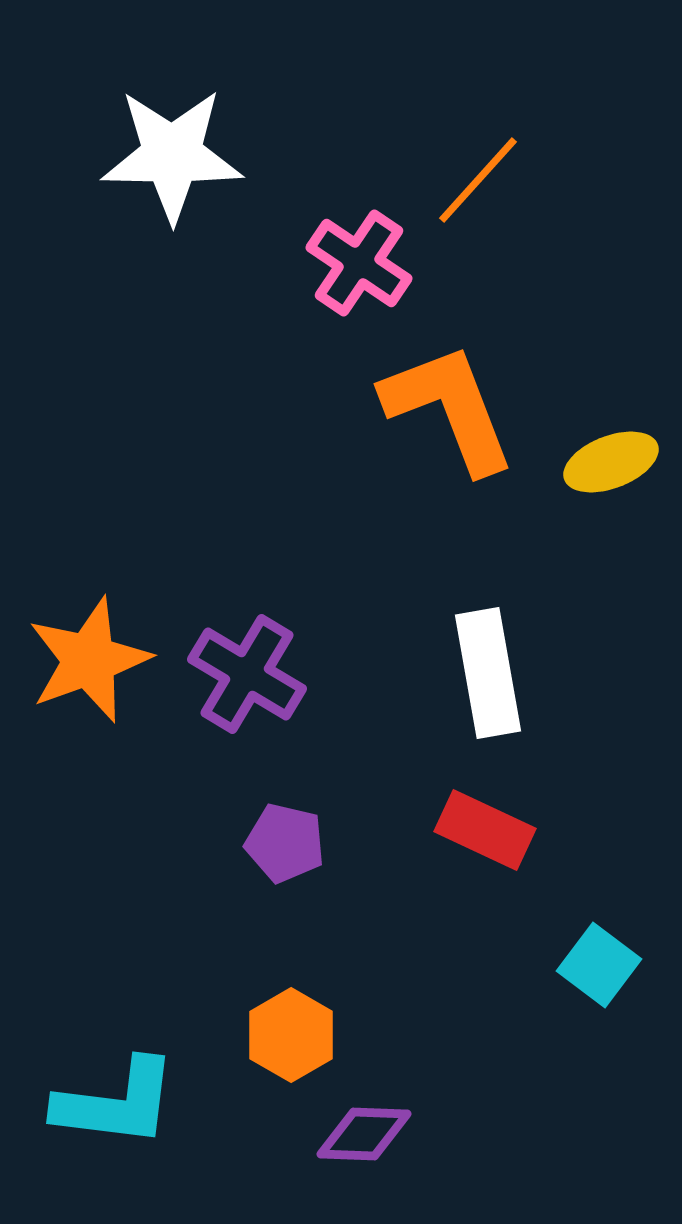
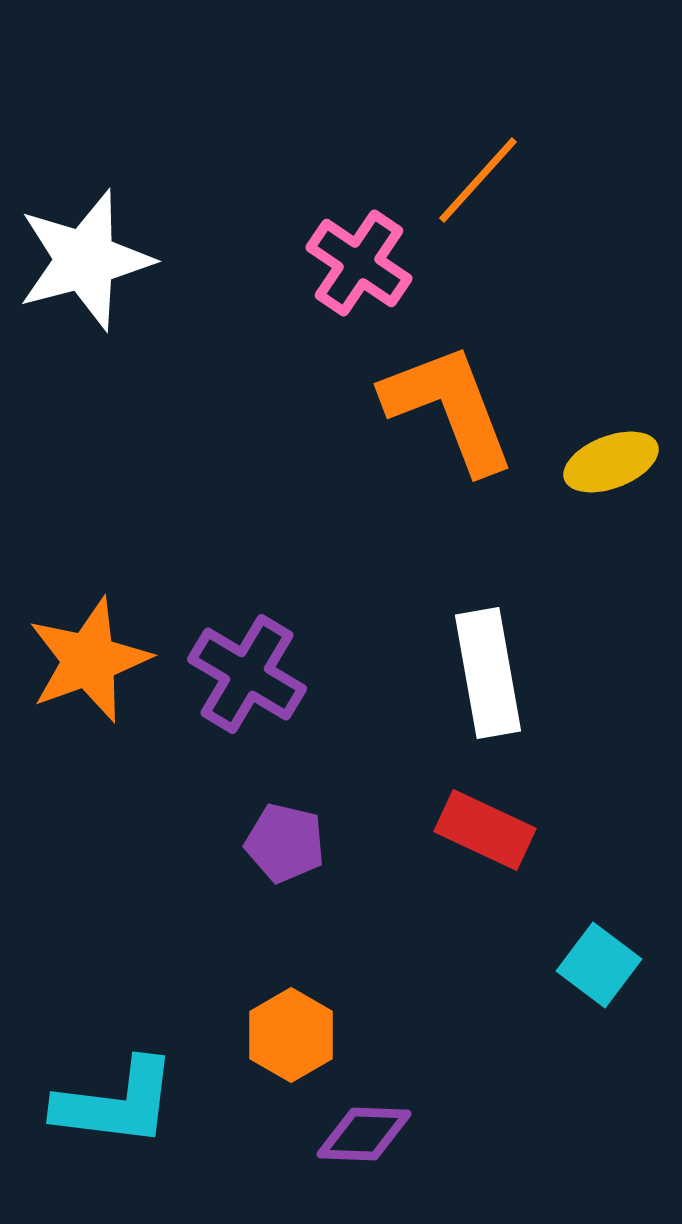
white star: moved 87 px left, 105 px down; rotated 16 degrees counterclockwise
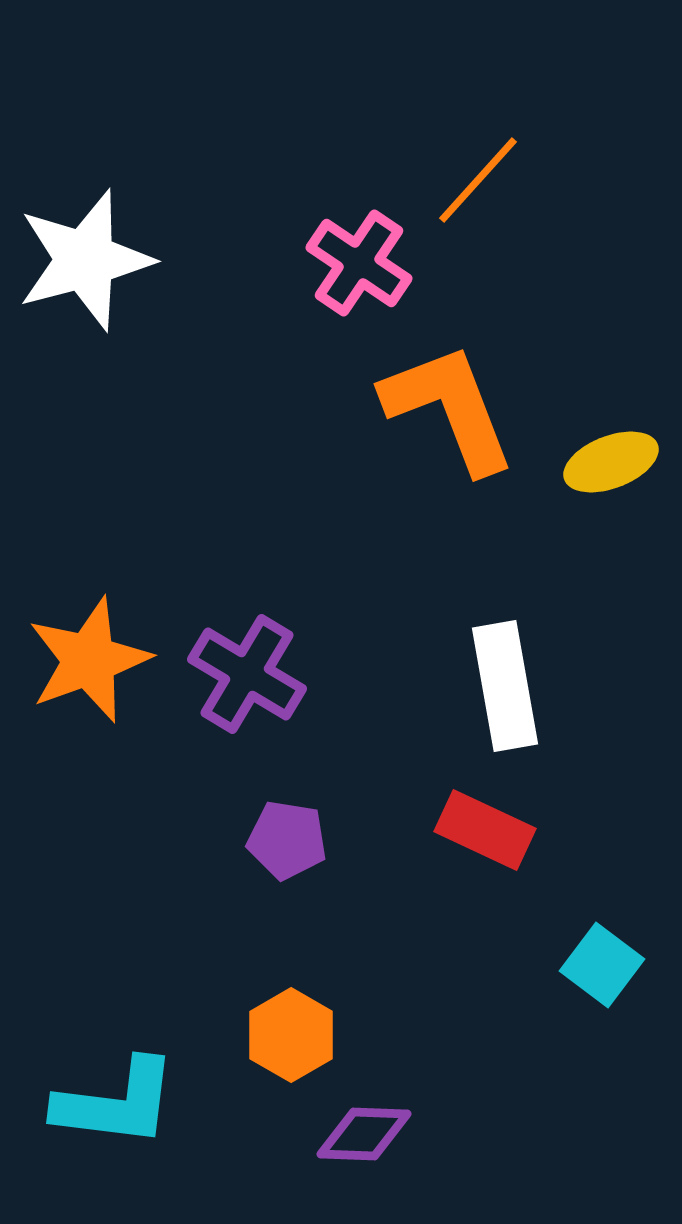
white rectangle: moved 17 px right, 13 px down
purple pentagon: moved 2 px right, 3 px up; rotated 4 degrees counterclockwise
cyan square: moved 3 px right
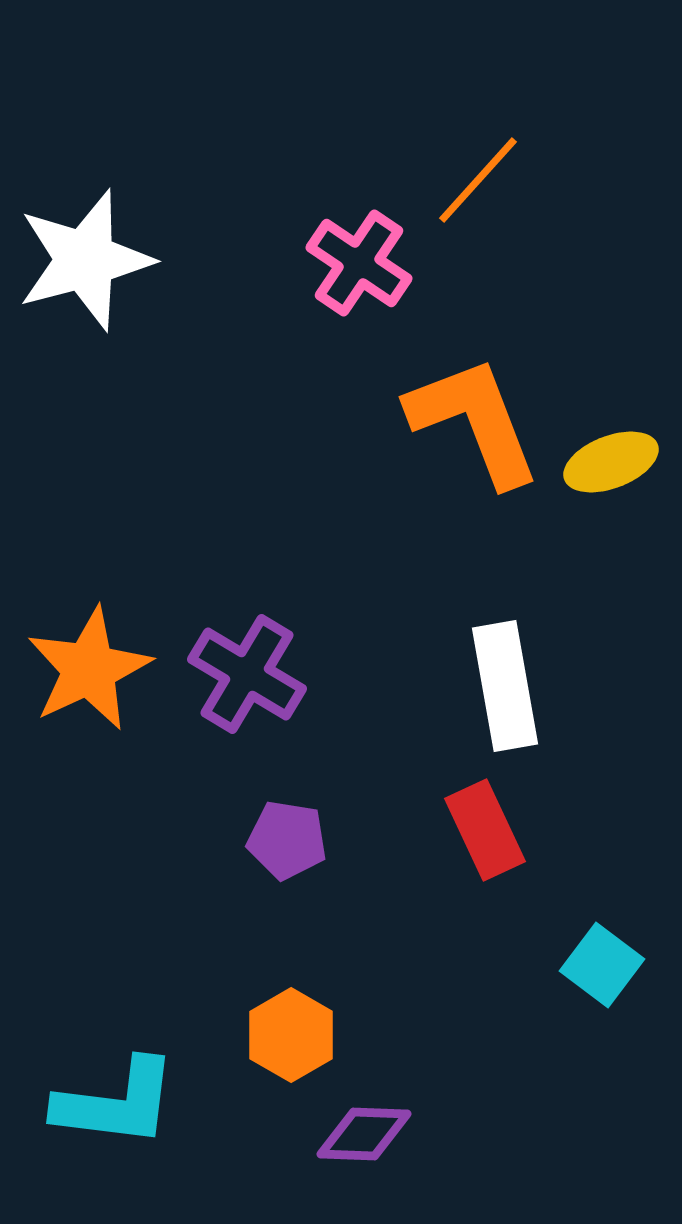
orange L-shape: moved 25 px right, 13 px down
orange star: moved 9 px down; rotated 5 degrees counterclockwise
red rectangle: rotated 40 degrees clockwise
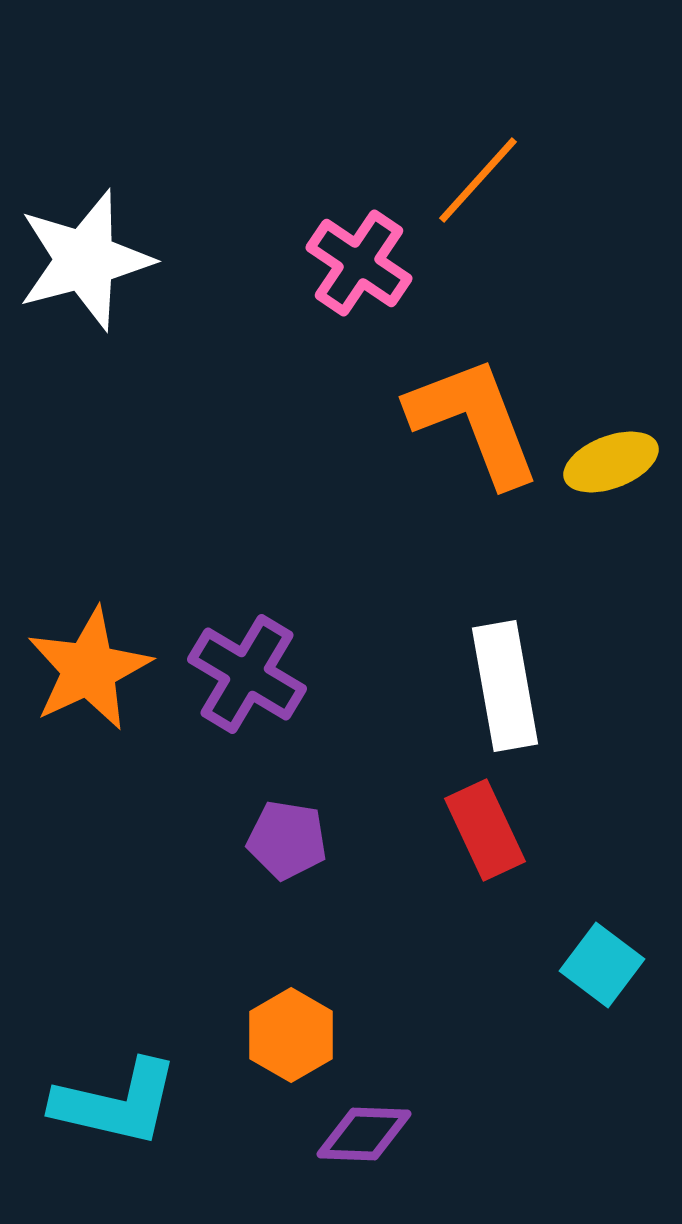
cyan L-shape: rotated 6 degrees clockwise
